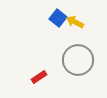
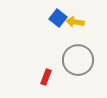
yellow arrow: rotated 18 degrees counterclockwise
red rectangle: moved 7 px right; rotated 35 degrees counterclockwise
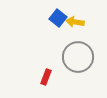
gray circle: moved 3 px up
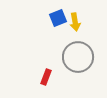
blue square: rotated 30 degrees clockwise
yellow arrow: rotated 108 degrees counterclockwise
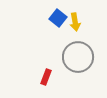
blue square: rotated 30 degrees counterclockwise
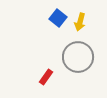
yellow arrow: moved 5 px right; rotated 24 degrees clockwise
red rectangle: rotated 14 degrees clockwise
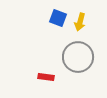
blue square: rotated 18 degrees counterclockwise
red rectangle: rotated 63 degrees clockwise
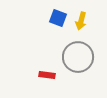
yellow arrow: moved 1 px right, 1 px up
red rectangle: moved 1 px right, 2 px up
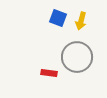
gray circle: moved 1 px left
red rectangle: moved 2 px right, 2 px up
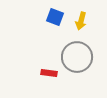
blue square: moved 3 px left, 1 px up
